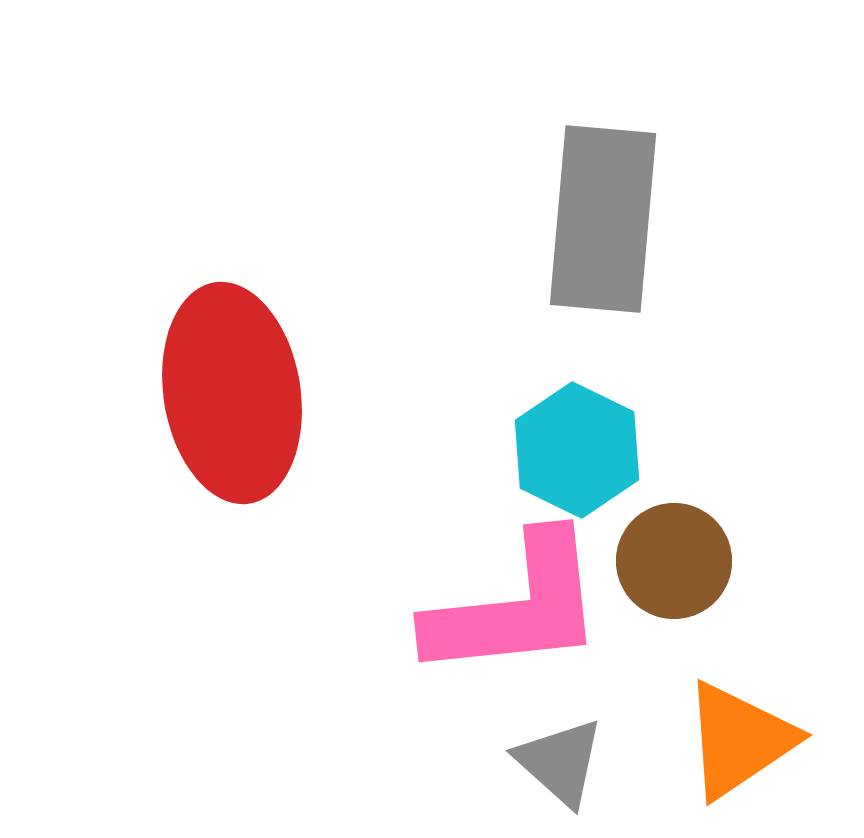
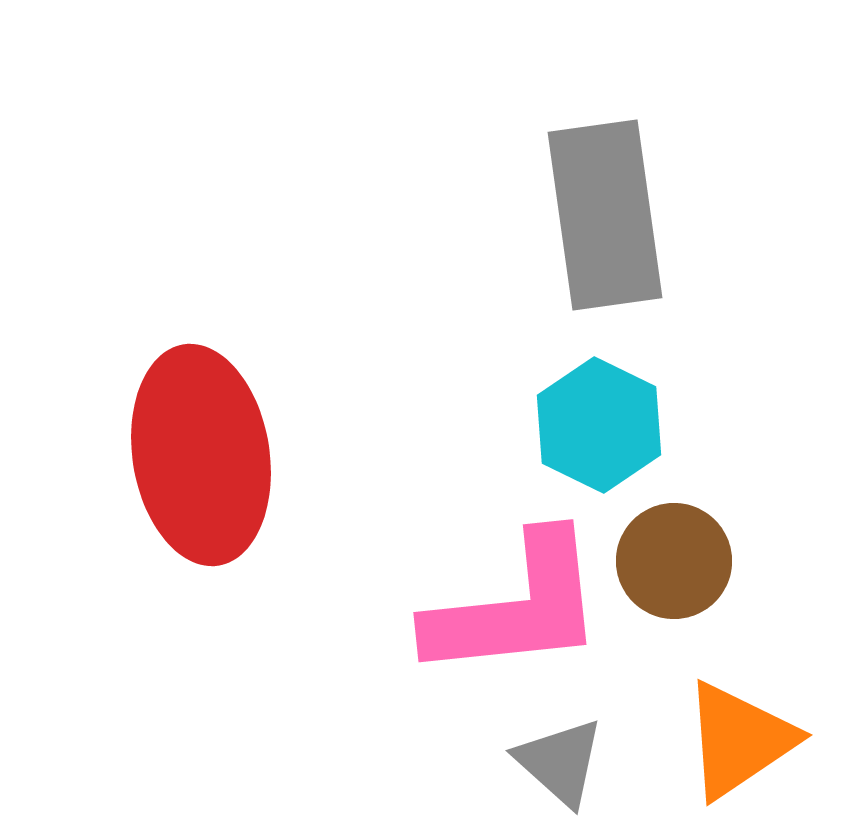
gray rectangle: moved 2 px right, 4 px up; rotated 13 degrees counterclockwise
red ellipse: moved 31 px left, 62 px down
cyan hexagon: moved 22 px right, 25 px up
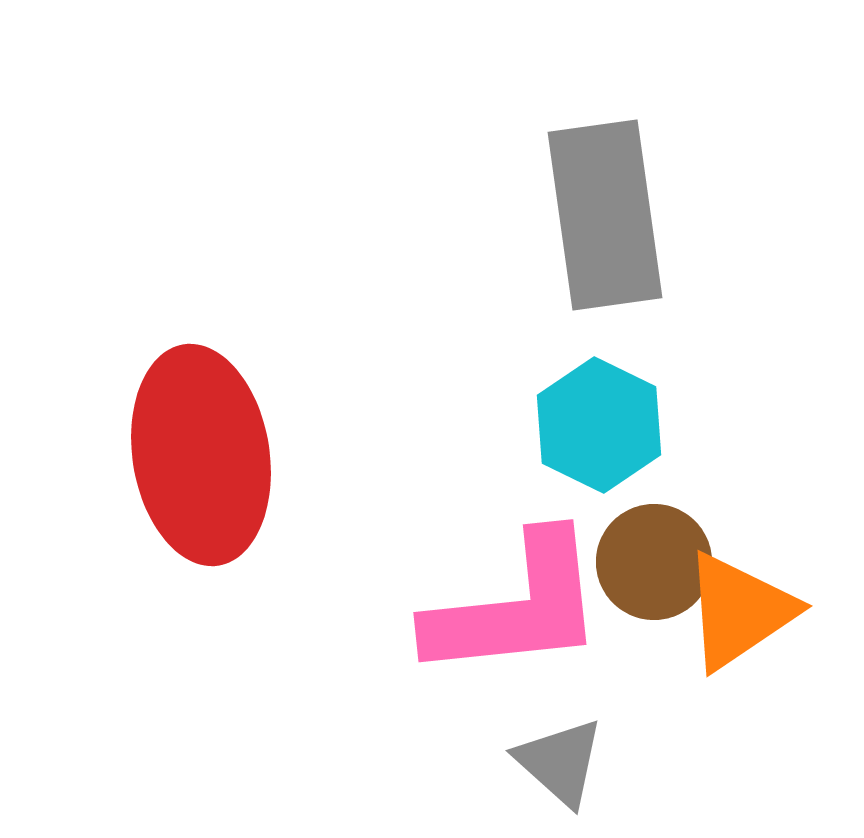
brown circle: moved 20 px left, 1 px down
orange triangle: moved 129 px up
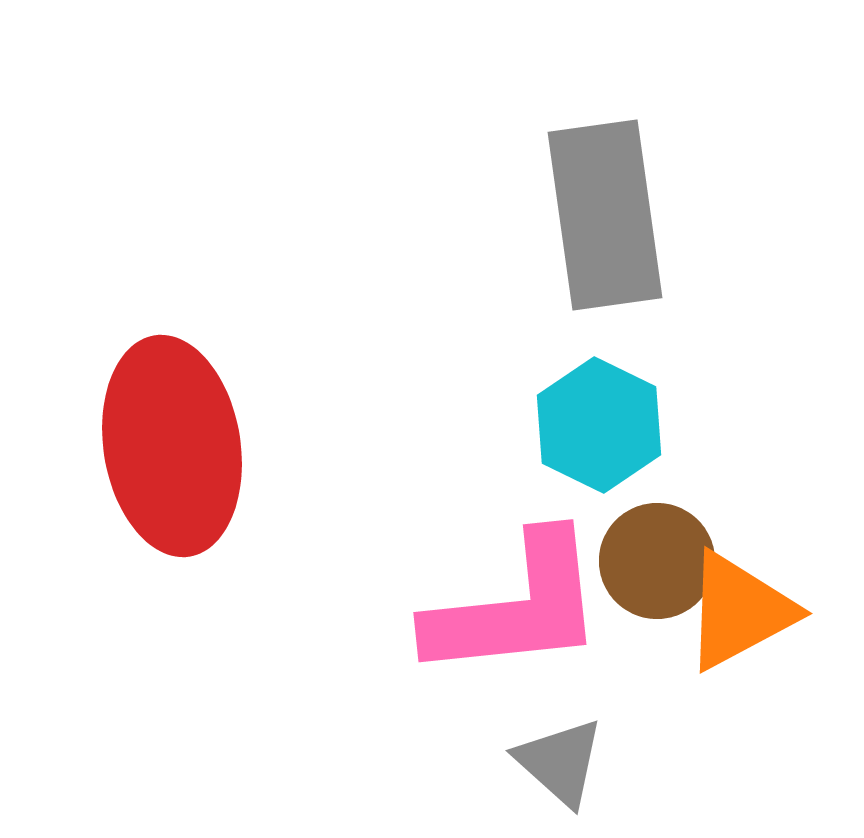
red ellipse: moved 29 px left, 9 px up
brown circle: moved 3 px right, 1 px up
orange triangle: rotated 6 degrees clockwise
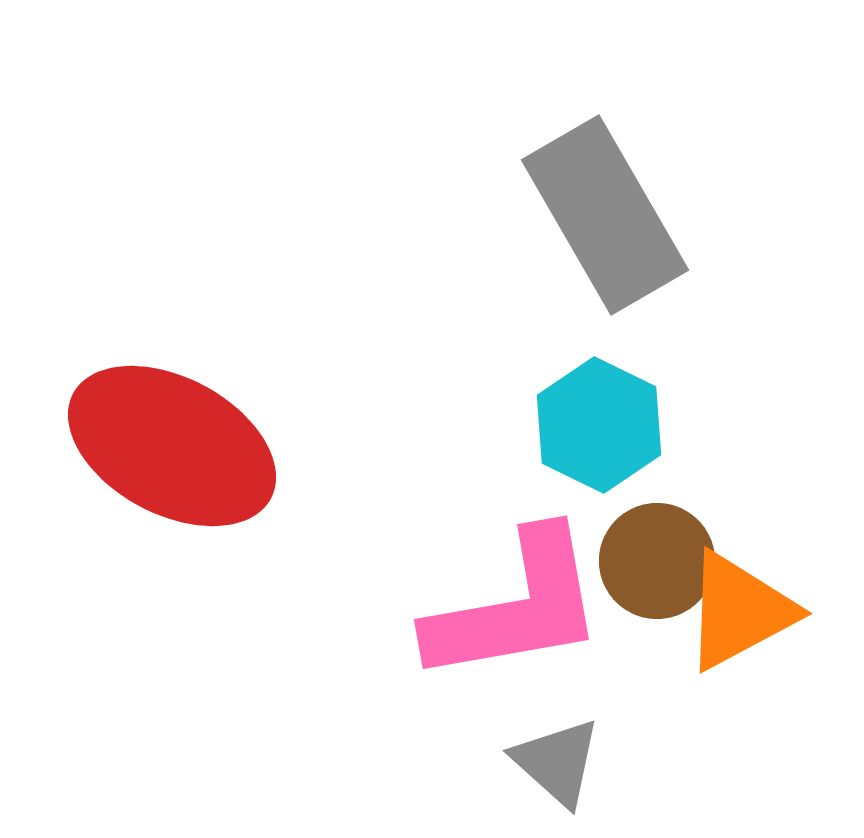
gray rectangle: rotated 22 degrees counterclockwise
red ellipse: rotated 53 degrees counterclockwise
pink L-shape: rotated 4 degrees counterclockwise
gray triangle: moved 3 px left
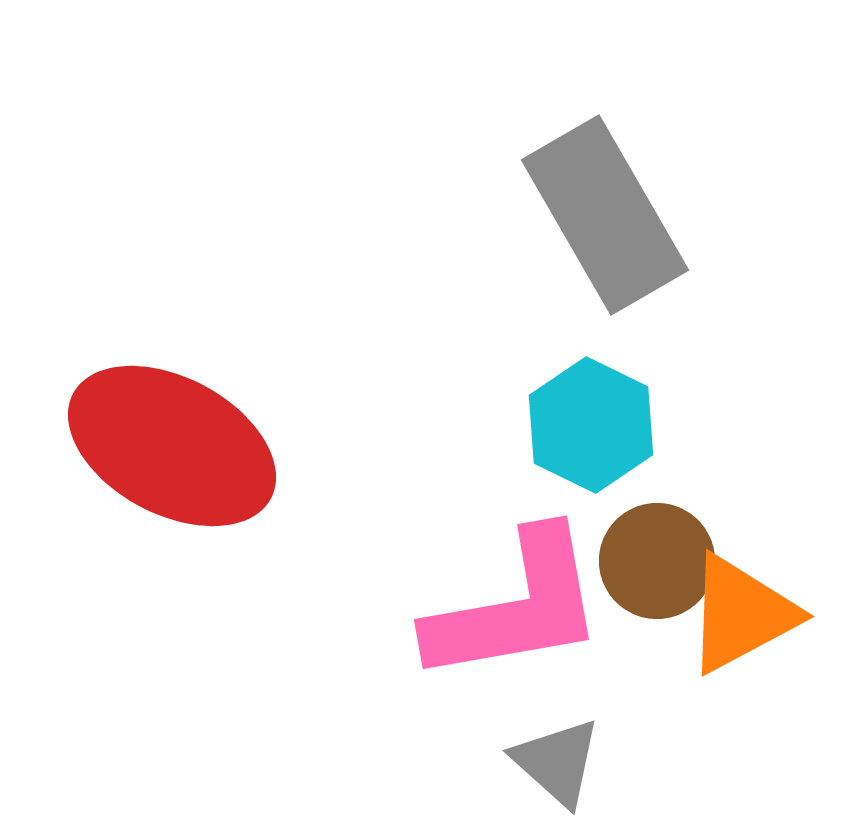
cyan hexagon: moved 8 px left
orange triangle: moved 2 px right, 3 px down
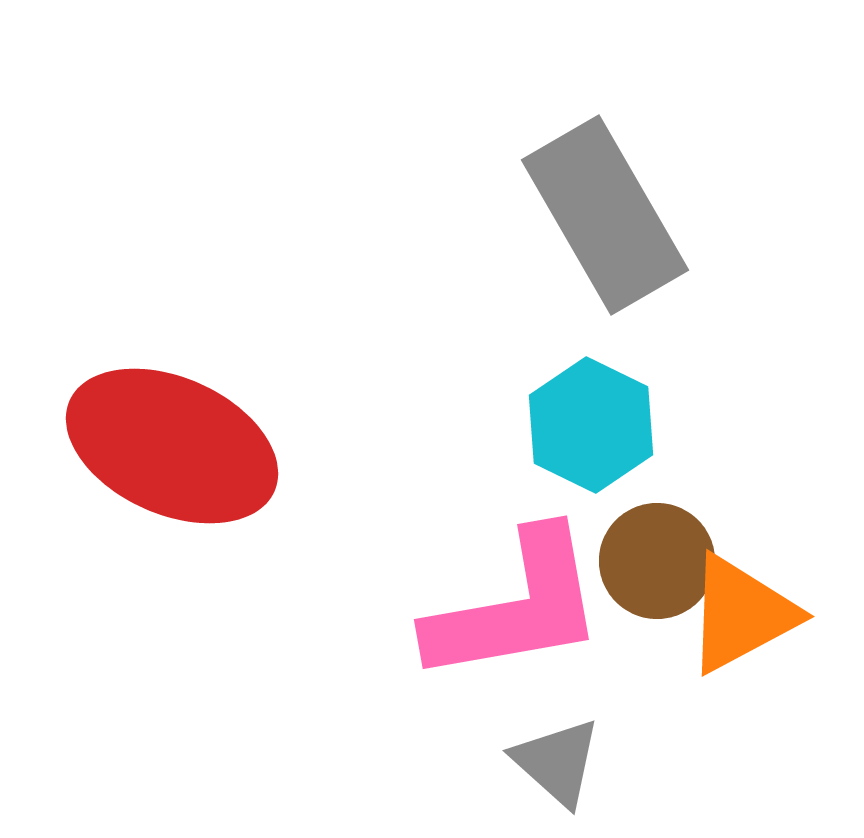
red ellipse: rotated 4 degrees counterclockwise
